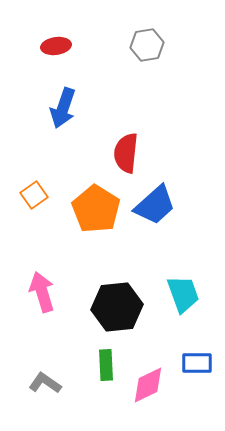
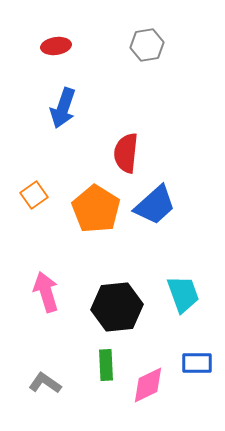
pink arrow: moved 4 px right
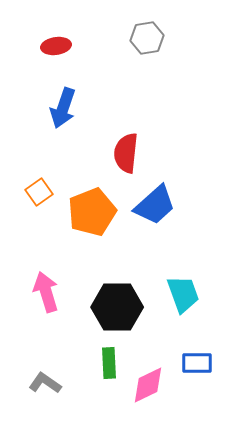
gray hexagon: moved 7 px up
orange square: moved 5 px right, 3 px up
orange pentagon: moved 4 px left, 3 px down; rotated 18 degrees clockwise
black hexagon: rotated 6 degrees clockwise
green rectangle: moved 3 px right, 2 px up
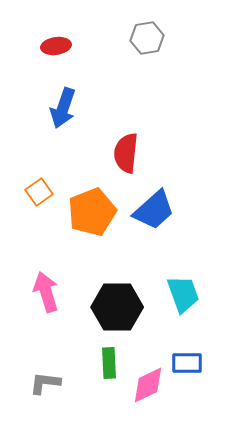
blue trapezoid: moved 1 px left, 5 px down
blue rectangle: moved 10 px left
gray L-shape: rotated 28 degrees counterclockwise
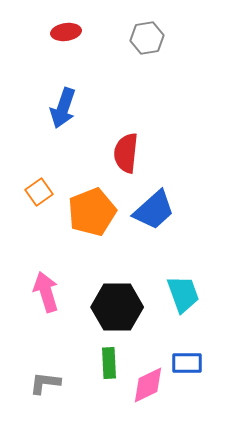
red ellipse: moved 10 px right, 14 px up
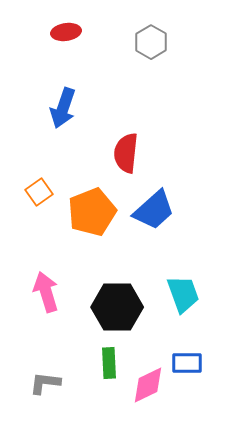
gray hexagon: moved 4 px right, 4 px down; rotated 20 degrees counterclockwise
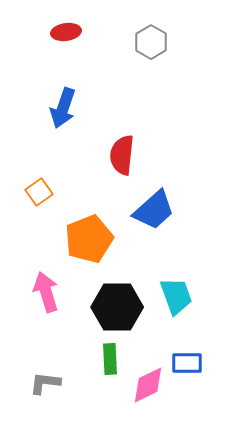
red semicircle: moved 4 px left, 2 px down
orange pentagon: moved 3 px left, 27 px down
cyan trapezoid: moved 7 px left, 2 px down
green rectangle: moved 1 px right, 4 px up
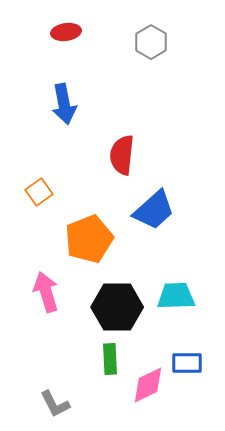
blue arrow: moved 1 px right, 4 px up; rotated 30 degrees counterclockwise
cyan trapezoid: rotated 72 degrees counterclockwise
gray L-shape: moved 10 px right, 21 px down; rotated 124 degrees counterclockwise
